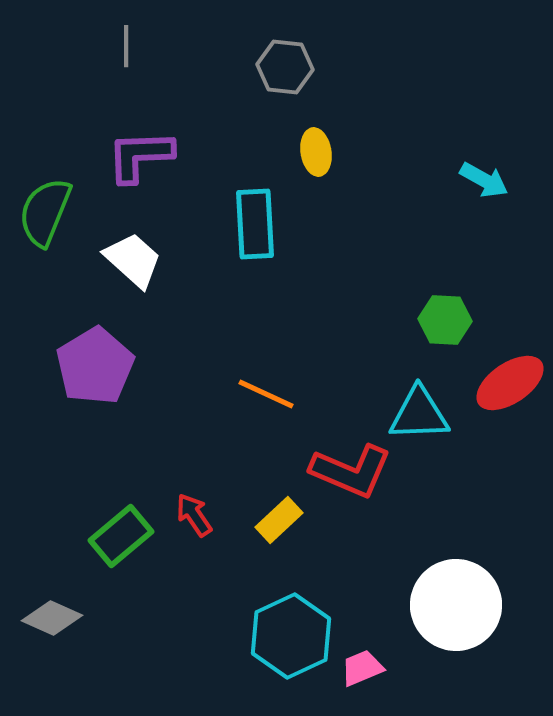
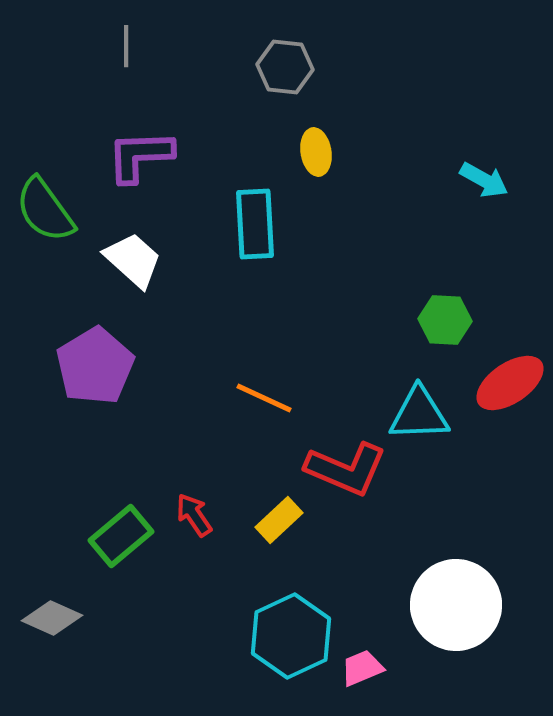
green semicircle: moved 2 px up; rotated 58 degrees counterclockwise
orange line: moved 2 px left, 4 px down
red L-shape: moved 5 px left, 2 px up
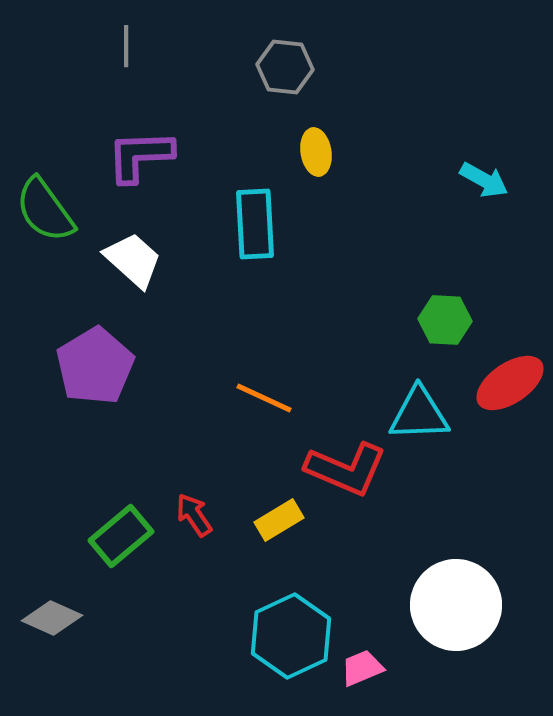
yellow rectangle: rotated 12 degrees clockwise
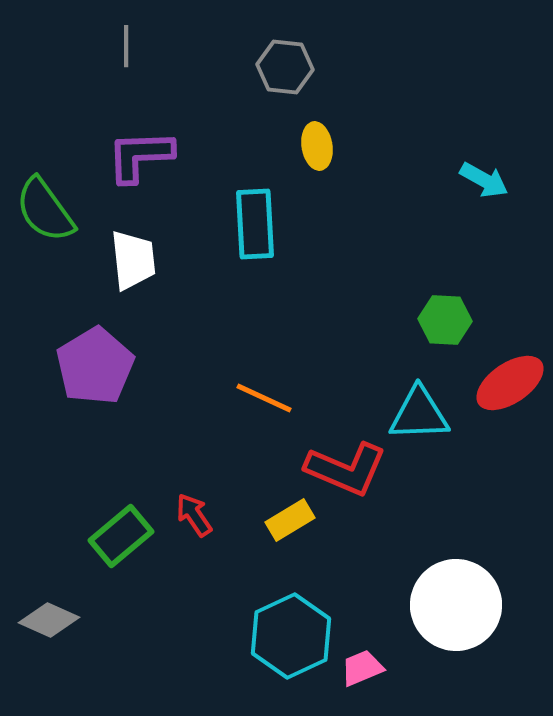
yellow ellipse: moved 1 px right, 6 px up
white trapezoid: rotated 42 degrees clockwise
yellow rectangle: moved 11 px right
gray diamond: moved 3 px left, 2 px down
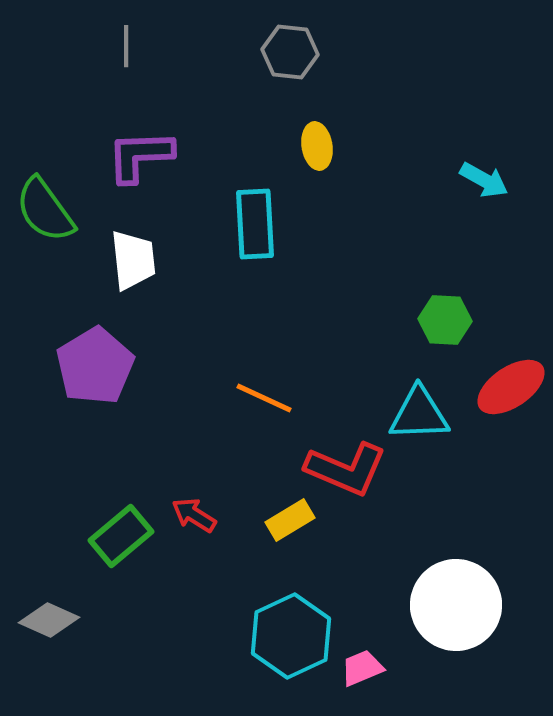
gray hexagon: moved 5 px right, 15 px up
red ellipse: moved 1 px right, 4 px down
red arrow: rotated 24 degrees counterclockwise
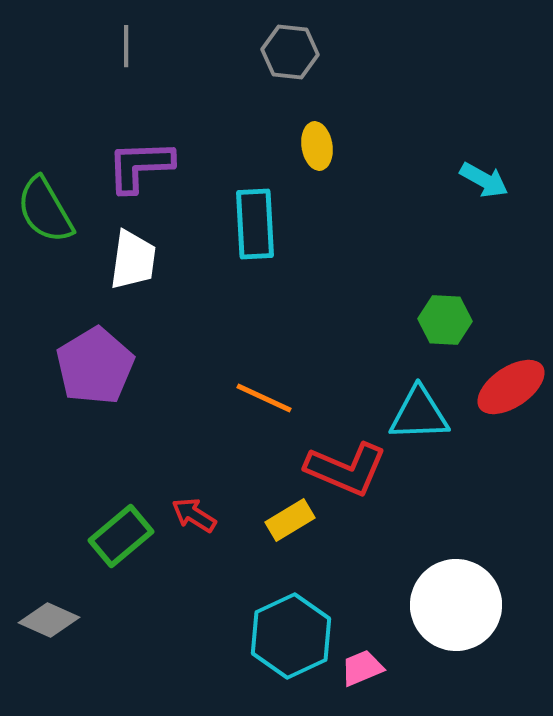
purple L-shape: moved 10 px down
green semicircle: rotated 6 degrees clockwise
white trapezoid: rotated 14 degrees clockwise
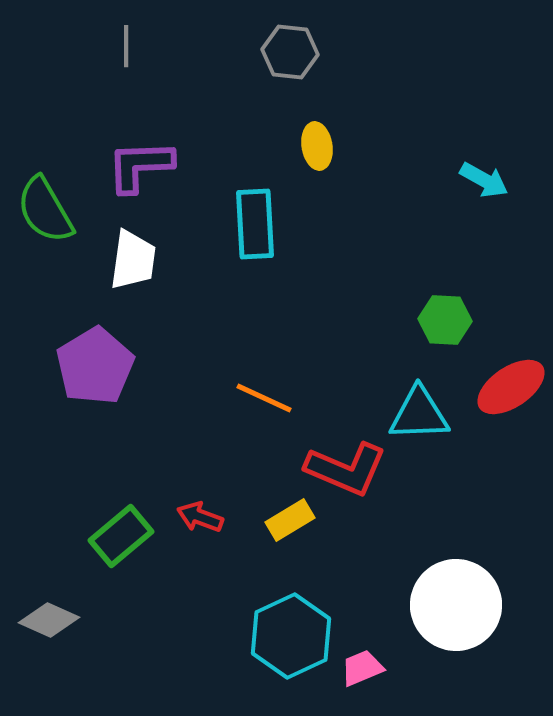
red arrow: moved 6 px right, 2 px down; rotated 12 degrees counterclockwise
